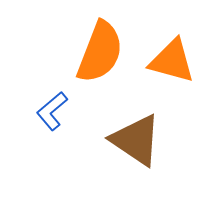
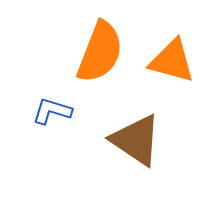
blue L-shape: rotated 57 degrees clockwise
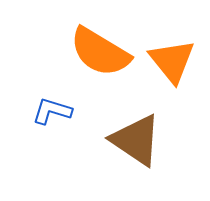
orange semicircle: rotated 100 degrees clockwise
orange triangle: rotated 36 degrees clockwise
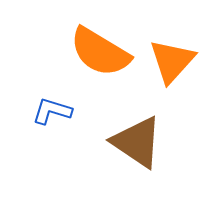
orange triangle: rotated 21 degrees clockwise
brown triangle: moved 1 px right, 2 px down
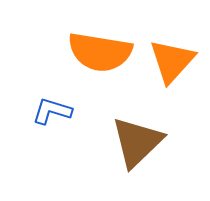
orange semicircle: rotated 22 degrees counterclockwise
brown triangle: rotated 42 degrees clockwise
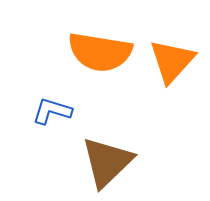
brown triangle: moved 30 px left, 20 px down
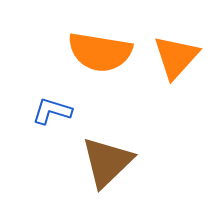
orange triangle: moved 4 px right, 4 px up
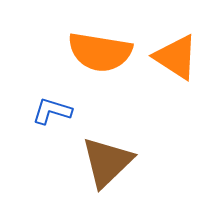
orange triangle: rotated 39 degrees counterclockwise
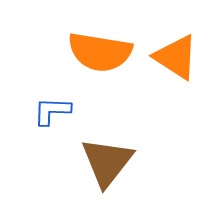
blue L-shape: rotated 15 degrees counterclockwise
brown triangle: rotated 8 degrees counterclockwise
